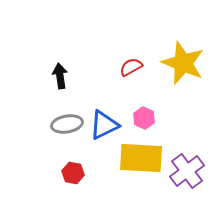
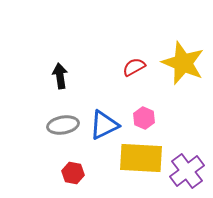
red semicircle: moved 3 px right
gray ellipse: moved 4 px left, 1 px down
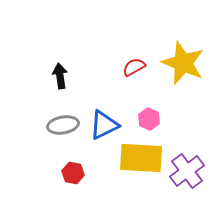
pink hexagon: moved 5 px right, 1 px down
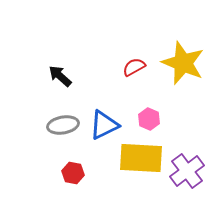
black arrow: rotated 40 degrees counterclockwise
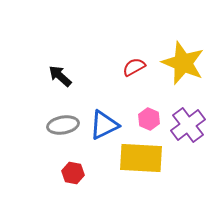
purple cross: moved 1 px right, 46 px up
